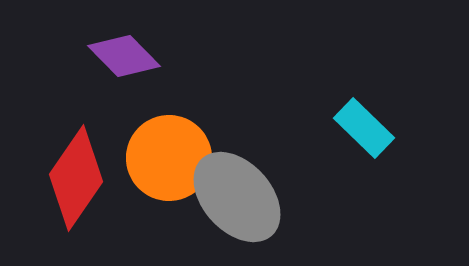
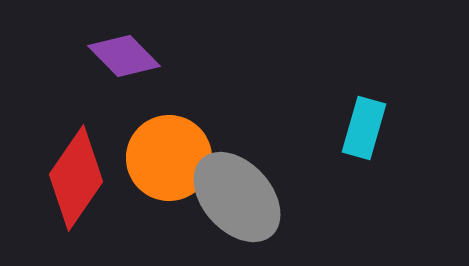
cyan rectangle: rotated 62 degrees clockwise
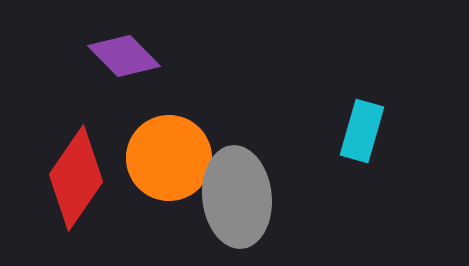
cyan rectangle: moved 2 px left, 3 px down
gray ellipse: rotated 36 degrees clockwise
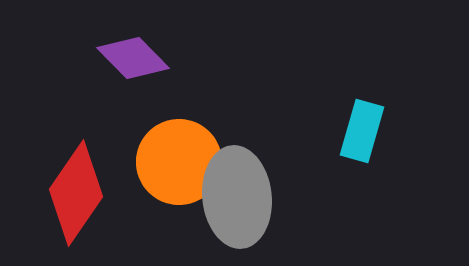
purple diamond: moved 9 px right, 2 px down
orange circle: moved 10 px right, 4 px down
red diamond: moved 15 px down
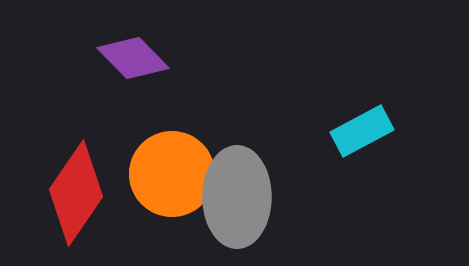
cyan rectangle: rotated 46 degrees clockwise
orange circle: moved 7 px left, 12 px down
gray ellipse: rotated 6 degrees clockwise
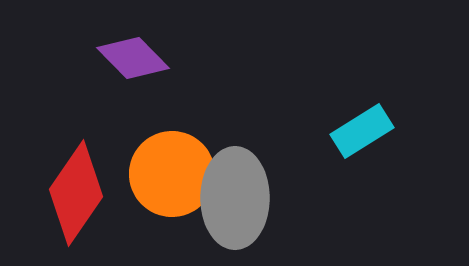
cyan rectangle: rotated 4 degrees counterclockwise
gray ellipse: moved 2 px left, 1 px down
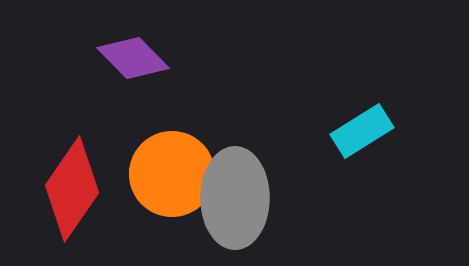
red diamond: moved 4 px left, 4 px up
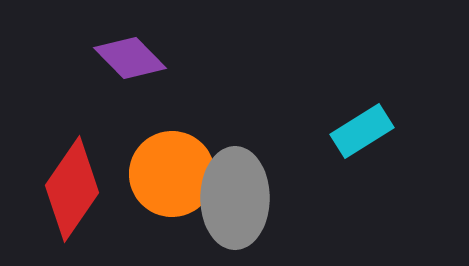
purple diamond: moved 3 px left
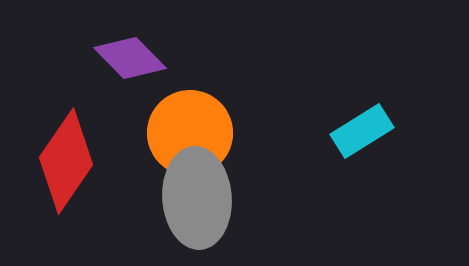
orange circle: moved 18 px right, 41 px up
red diamond: moved 6 px left, 28 px up
gray ellipse: moved 38 px left; rotated 4 degrees counterclockwise
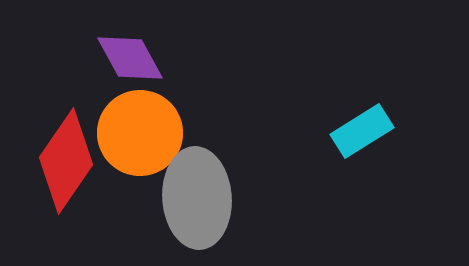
purple diamond: rotated 16 degrees clockwise
orange circle: moved 50 px left
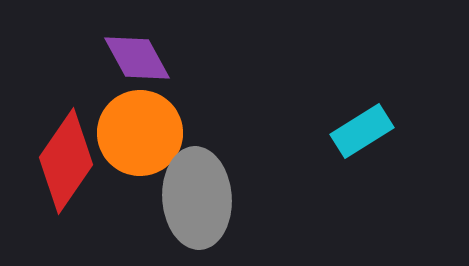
purple diamond: moved 7 px right
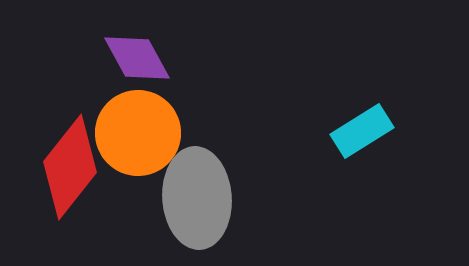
orange circle: moved 2 px left
red diamond: moved 4 px right, 6 px down; rotated 4 degrees clockwise
